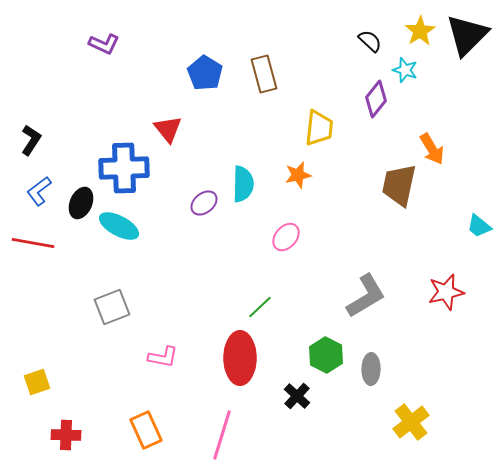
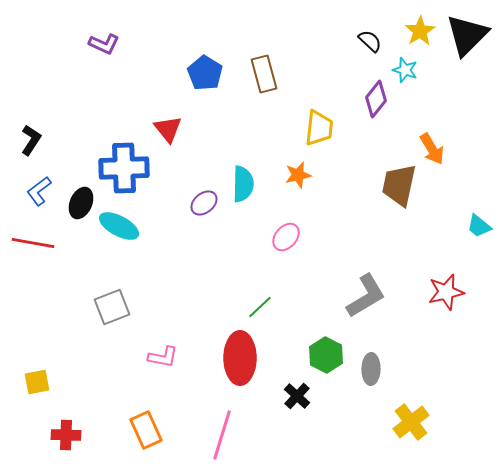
yellow square: rotated 8 degrees clockwise
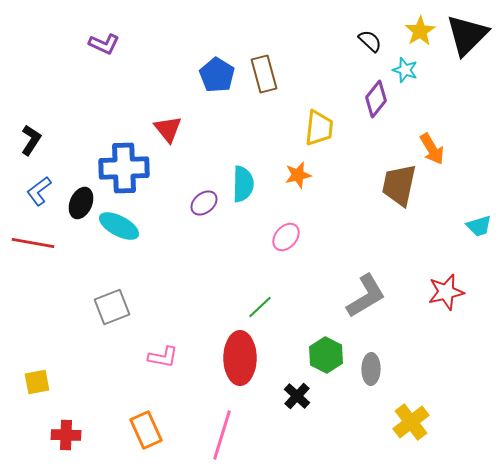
blue pentagon: moved 12 px right, 2 px down
cyan trapezoid: rotated 56 degrees counterclockwise
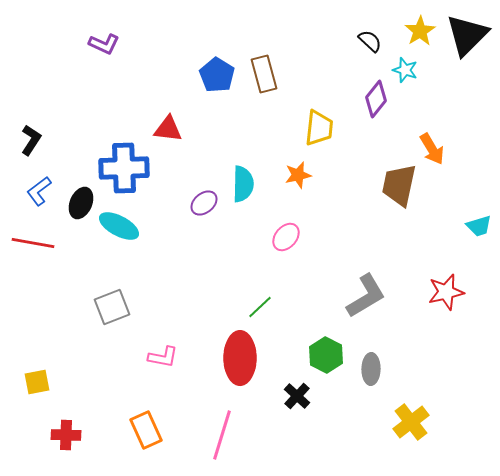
red triangle: rotated 44 degrees counterclockwise
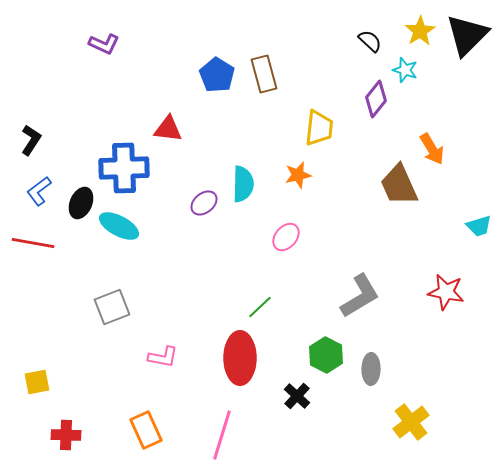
brown trapezoid: rotated 36 degrees counterclockwise
red star: rotated 24 degrees clockwise
gray L-shape: moved 6 px left
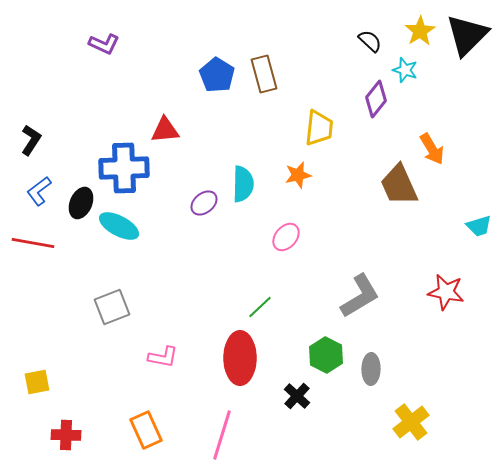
red triangle: moved 3 px left, 1 px down; rotated 12 degrees counterclockwise
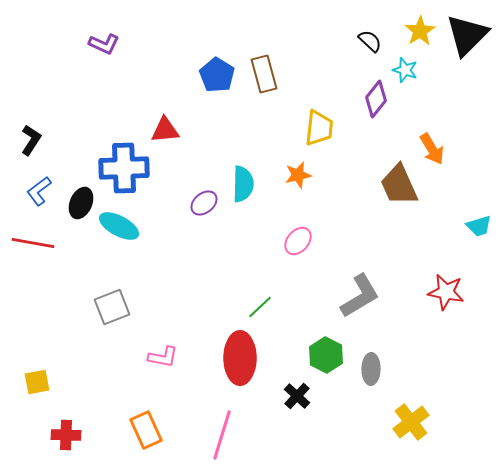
pink ellipse: moved 12 px right, 4 px down
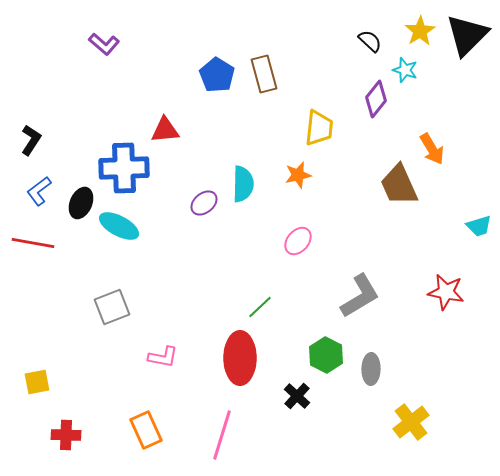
purple L-shape: rotated 16 degrees clockwise
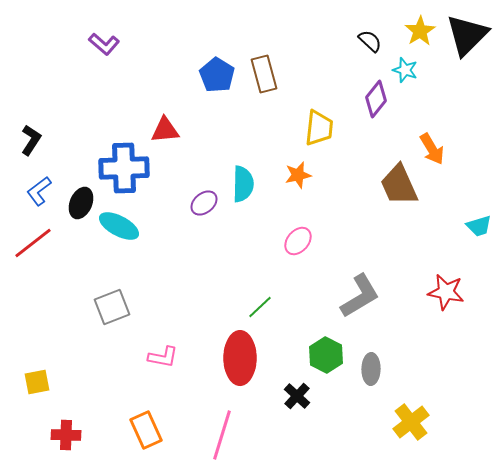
red line: rotated 48 degrees counterclockwise
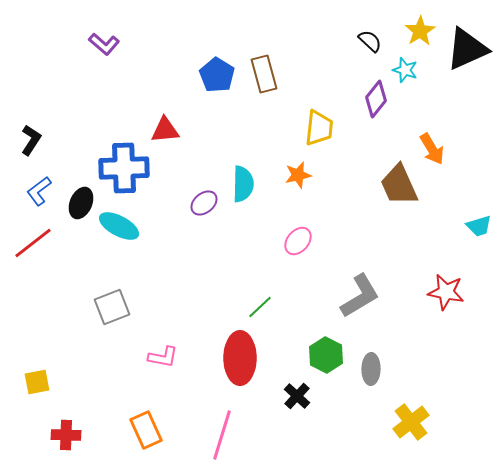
black triangle: moved 14 px down; rotated 21 degrees clockwise
